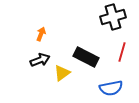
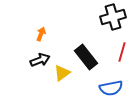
black rectangle: rotated 25 degrees clockwise
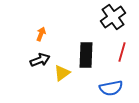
black cross: rotated 20 degrees counterclockwise
black rectangle: moved 2 px up; rotated 40 degrees clockwise
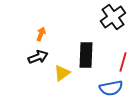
red line: moved 1 px right, 10 px down
black arrow: moved 2 px left, 3 px up
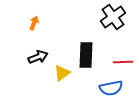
orange arrow: moved 7 px left, 11 px up
red line: rotated 72 degrees clockwise
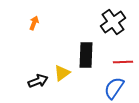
black cross: moved 5 px down
black arrow: moved 24 px down
blue semicircle: moved 3 px right; rotated 135 degrees clockwise
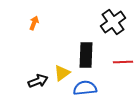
blue semicircle: moved 29 px left; rotated 50 degrees clockwise
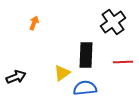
black arrow: moved 22 px left, 4 px up
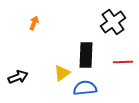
black arrow: moved 2 px right
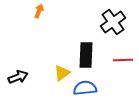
orange arrow: moved 5 px right, 12 px up
red line: moved 2 px up
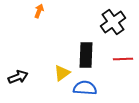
red line: moved 1 px up
blue semicircle: rotated 10 degrees clockwise
